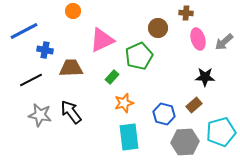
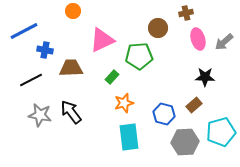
brown cross: rotated 16 degrees counterclockwise
green pentagon: rotated 20 degrees clockwise
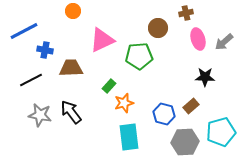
green rectangle: moved 3 px left, 9 px down
brown rectangle: moved 3 px left, 1 px down
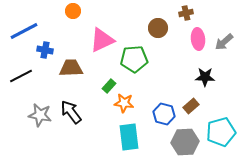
pink ellipse: rotated 10 degrees clockwise
green pentagon: moved 5 px left, 3 px down
black line: moved 10 px left, 4 px up
orange star: rotated 24 degrees clockwise
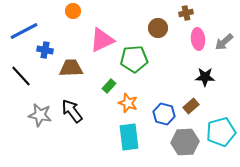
black line: rotated 75 degrees clockwise
orange star: moved 4 px right; rotated 12 degrees clockwise
black arrow: moved 1 px right, 1 px up
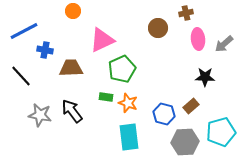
gray arrow: moved 2 px down
green pentagon: moved 12 px left, 10 px down; rotated 20 degrees counterclockwise
green rectangle: moved 3 px left, 11 px down; rotated 56 degrees clockwise
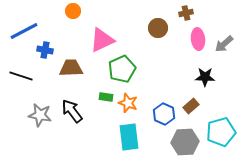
black line: rotated 30 degrees counterclockwise
blue hexagon: rotated 10 degrees clockwise
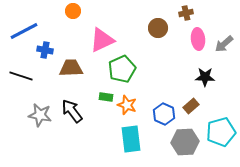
orange star: moved 1 px left, 2 px down
cyan rectangle: moved 2 px right, 2 px down
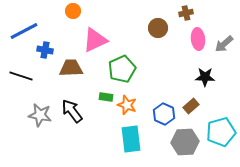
pink triangle: moved 7 px left
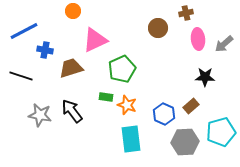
brown trapezoid: rotated 15 degrees counterclockwise
